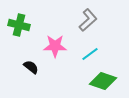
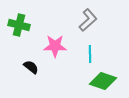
cyan line: rotated 54 degrees counterclockwise
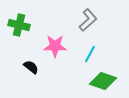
cyan line: rotated 30 degrees clockwise
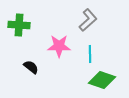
green cross: rotated 10 degrees counterclockwise
pink star: moved 4 px right
cyan line: rotated 30 degrees counterclockwise
green diamond: moved 1 px left, 1 px up
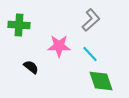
gray L-shape: moved 3 px right
cyan line: rotated 42 degrees counterclockwise
green diamond: moved 1 px left, 1 px down; rotated 52 degrees clockwise
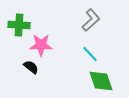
pink star: moved 18 px left, 1 px up
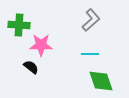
cyan line: rotated 48 degrees counterclockwise
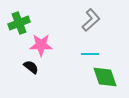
green cross: moved 2 px up; rotated 25 degrees counterclockwise
green diamond: moved 4 px right, 4 px up
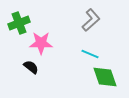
pink star: moved 2 px up
cyan line: rotated 24 degrees clockwise
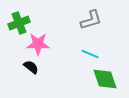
gray L-shape: rotated 25 degrees clockwise
pink star: moved 3 px left, 1 px down
green diamond: moved 2 px down
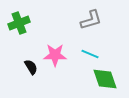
pink star: moved 17 px right, 11 px down
black semicircle: rotated 21 degrees clockwise
